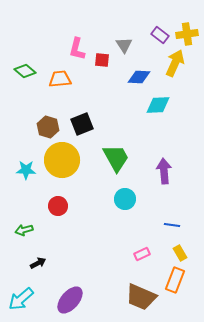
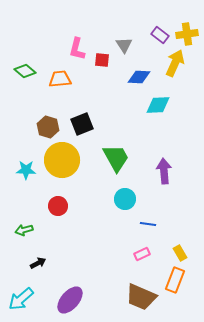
blue line: moved 24 px left, 1 px up
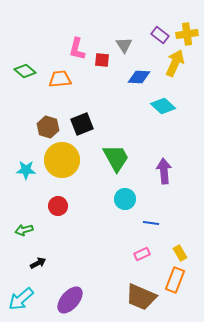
cyan diamond: moved 5 px right, 1 px down; rotated 45 degrees clockwise
blue line: moved 3 px right, 1 px up
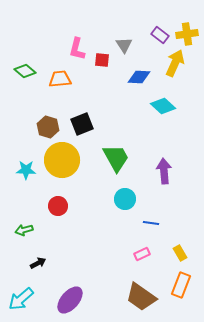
orange rectangle: moved 6 px right, 5 px down
brown trapezoid: rotated 12 degrees clockwise
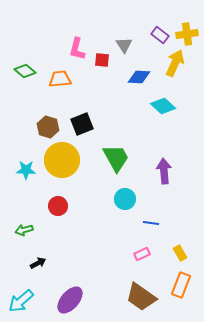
cyan arrow: moved 2 px down
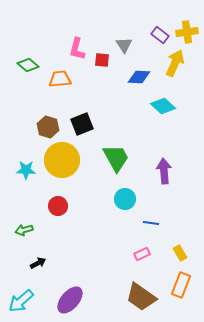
yellow cross: moved 2 px up
green diamond: moved 3 px right, 6 px up
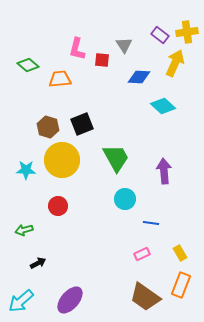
brown trapezoid: moved 4 px right
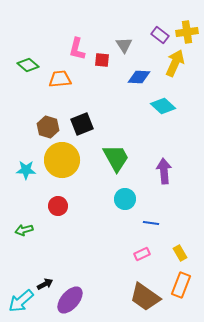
black arrow: moved 7 px right, 21 px down
